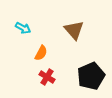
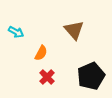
cyan arrow: moved 7 px left, 4 px down
red cross: rotated 14 degrees clockwise
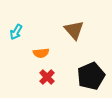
cyan arrow: rotated 91 degrees clockwise
orange semicircle: rotated 56 degrees clockwise
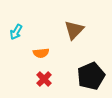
brown triangle: rotated 25 degrees clockwise
red cross: moved 3 px left, 2 px down
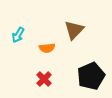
cyan arrow: moved 2 px right, 3 px down
orange semicircle: moved 6 px right, 5 px up
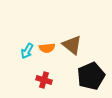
brown triangle: moved 2 px left, 15 px down; rotated 35 degrees counterclockwise
cyan arrow: moved 9 px right, 16 px down
red cross: moved 1 px down; rotated 28 degrees counterclockwise
